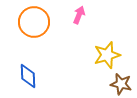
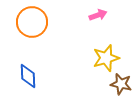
pink arrow: moved 19 px right; rotated 48 degrees clockwise
orange circle: moved 2 px left
yellow star: moved 1 px left, 3 px down
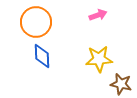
orange circle: moved 4 px right
yellow star: moved 7 px left, 1 px down; rotated 12 degrees clockwise
blue diamond: moved 14 px right, 20 px up
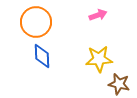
brown star: moved 2 px left
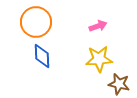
pink arrow: moved 11 px down
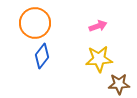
orange circle: moved 1 px left, 1 px down
blue diamond: rotated 40 degrees clockwise
brown star: rotated 15 degrees counterclockwise
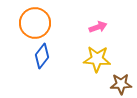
pink arrow: moved 1 px down
yellow star: moved 2 px left; rotated 8 degrees clockwise
brown star: moved 2 px right
